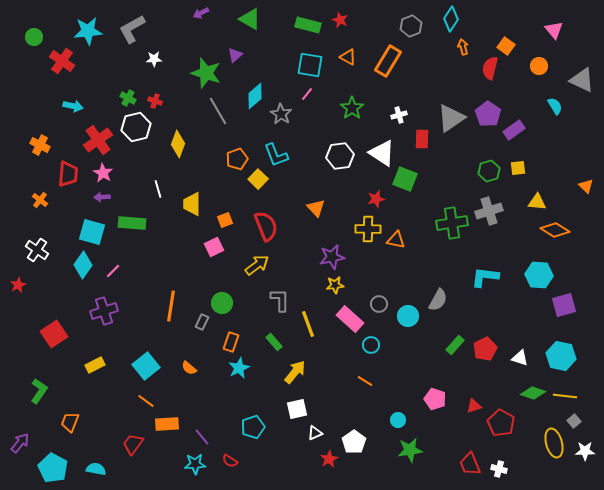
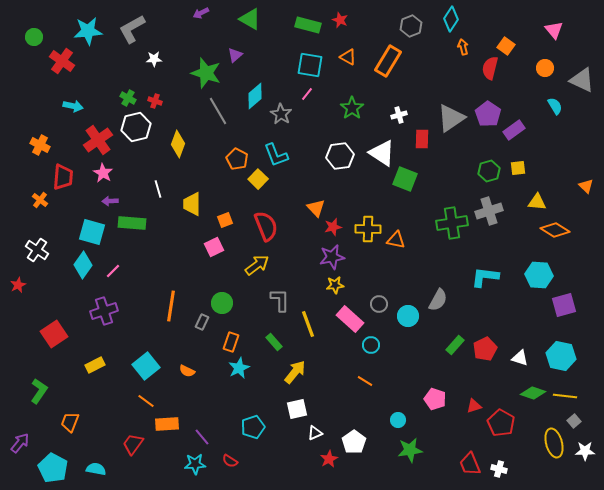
orange circle at (539, 66): moved 6 px right, 2 px down
orange pentagon at (237, 159): rotated 25 degrees counterclockwise
red trapezoid at (68, 174): moved 5 px left, 3 px down
purple arrow at (102, 197): moved 8 px right, 4 px down
red star at (376, 199): moved 43 px left, 28 px down
orange semicircle at (189, 368): moved 2 px left, 3 px down; rotated 14 degrees counterclockwise
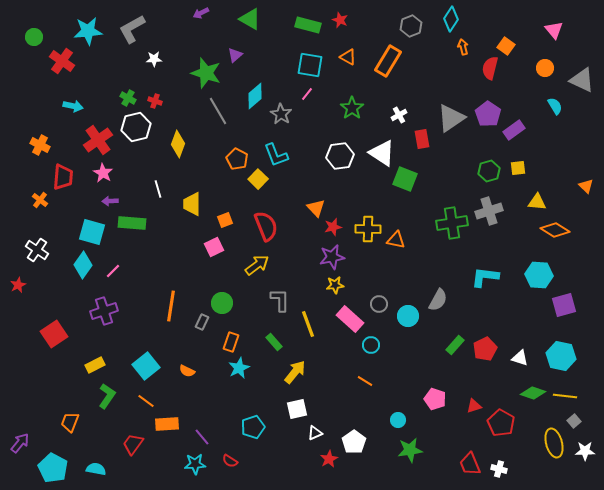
white cross at (399, 115): rotated 14 degrees counterclockwise
red rectangle at (422, 139): rotated 12 degrees counterclockwise
green L-shape at (39, 391): moved 68 px right, 5 px down
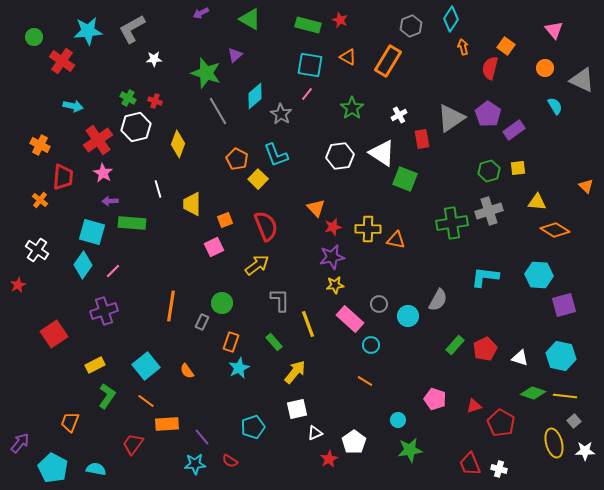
orange semicircle at (187, 371): rotated 28 degrees clockwise
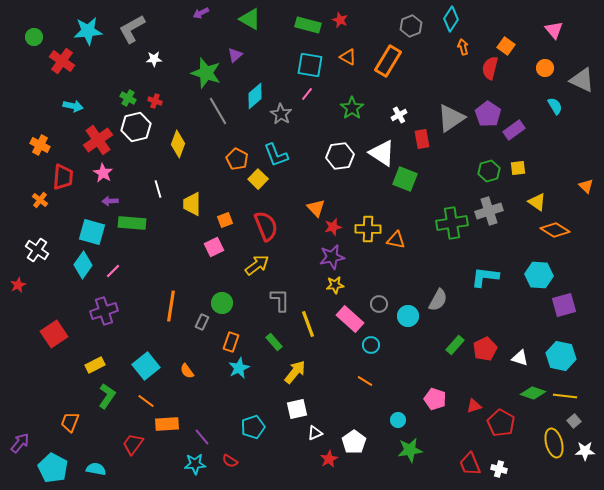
yellow triangle at (537, 202): rotated 30 degrees clockwise
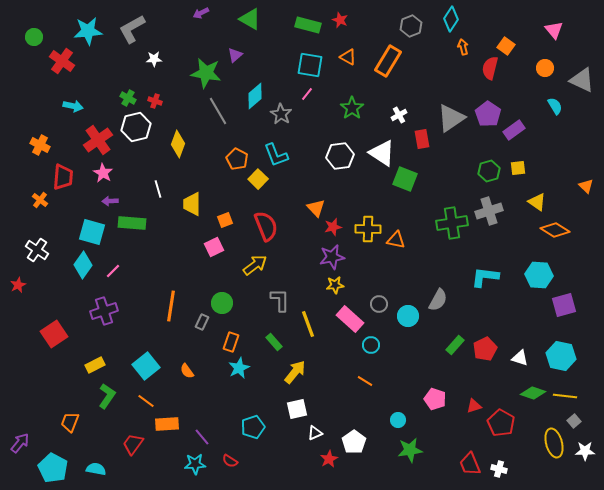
green star at (206, 73): rotated 8 degrees counterclockwise
yellow arrow at (257, 265): moved 2 px left
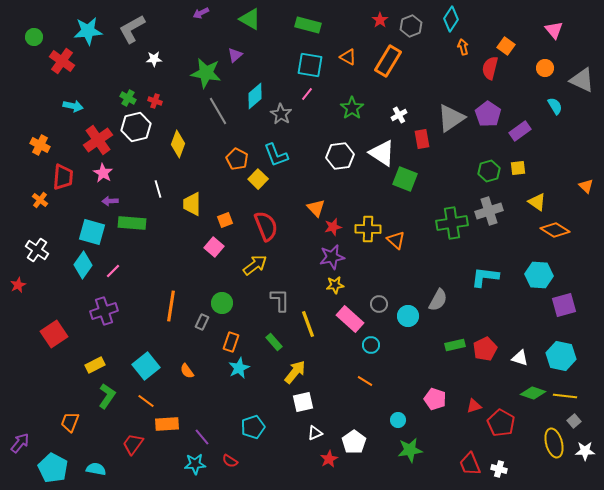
red star at (340, 20): moved 40 px right; rotated 14 degrees clockwise
purple rectangle at (514, 130): moved 6 px right, 1 px down
orange triangle at (396, 240): rotated 30 degrees clockwise
pink square at (214, 247): rotated 24 degrees counterclockwise
green rectangle at (455, 345): rotated 36 degrees clockwise
white square at (297, 409): moved 6 px right, 7 px up
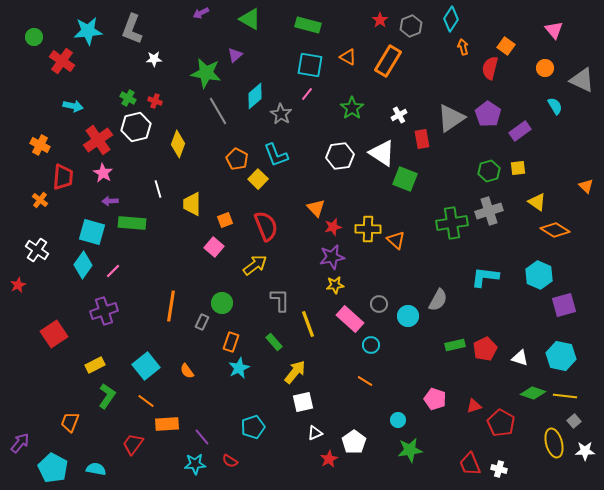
gray L-shape at (132, 29): rotated 40 degrees counterclockwise
cyan hexagon at (539, 275): rotated 20 degrees clockwise
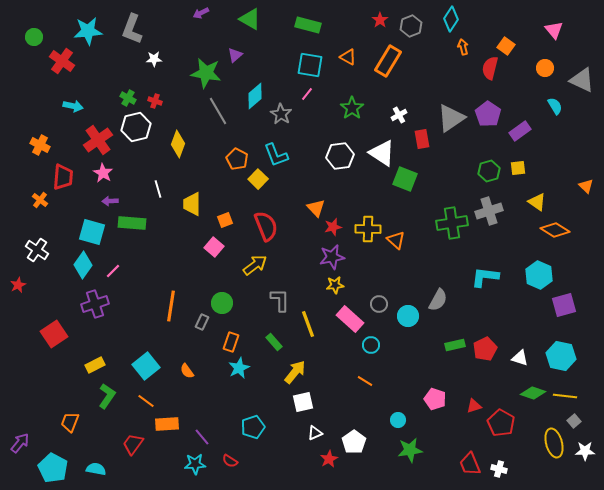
purple cross at (104, 311): moved 9 px left, 7 px up
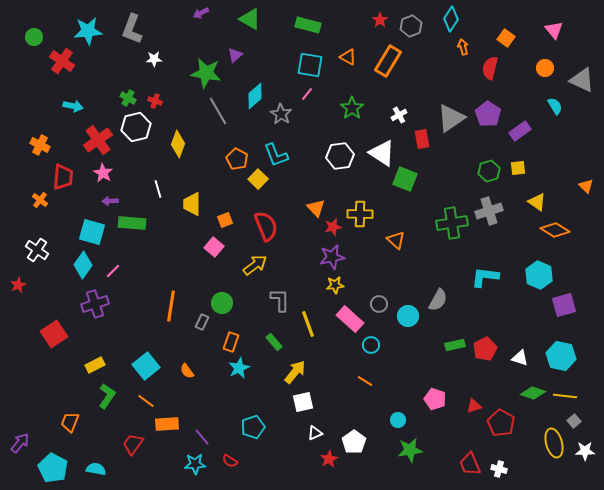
orange square at (506, 46): moved 8 px up
yellow cross at (368, 229): moved 8 px left, 15 px up
